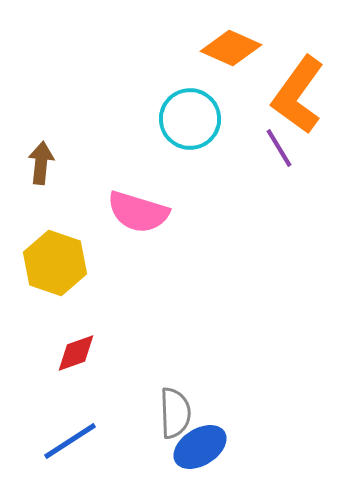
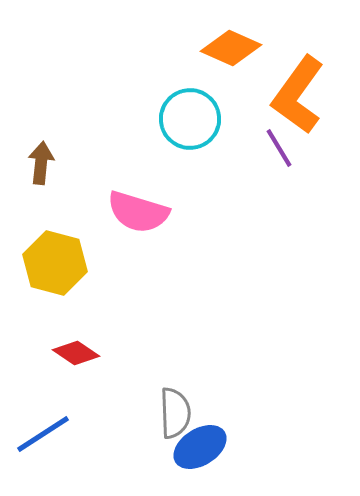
yellow hexagon: rotated 4 degrees counterclockwise
red diamond: rotated 54 degrees clockwise
blue line: moved 27 px left, 7 px up
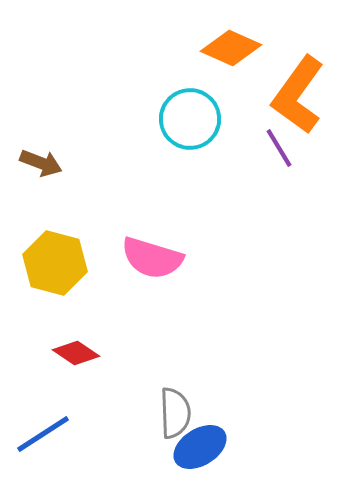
brown arrow: rotated 105 degrees clockwise
pink semicircle: moved 14 px right, 46 px down
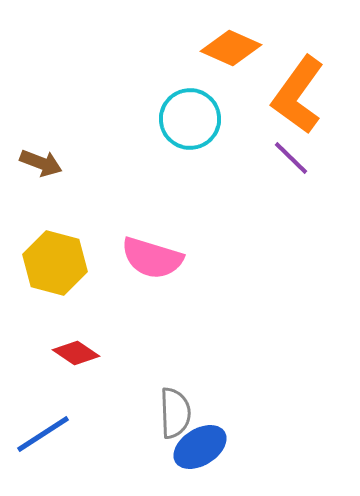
purple line: moved 12 px right, 10 px down; rotated 15 degrees counterclockwise
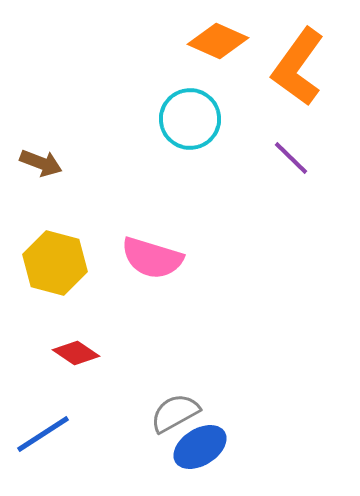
orange diamond: moved 13 px left, 7 px up
orange L-shape: moved 28 px up
gray semicircle: rotated 117 degrees counterclockwise
